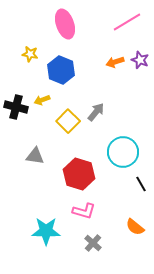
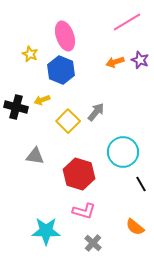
pink ellipse: moved 12 px down
yellow star: rotated 14 degrees clockwise
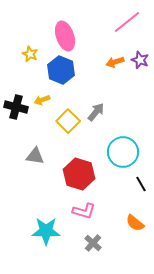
pink line: rotated 8 degrees counterclockwise
orange semicircle: moved 4 px up
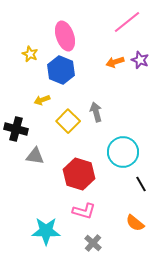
black cross: moved 22 px down
gray arrow: rotated 54 degrees counterclockwise
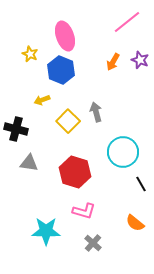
orange arrow: moved 2 px left; rotated 42 degrees counterclockwise
gray triangle: moved 6 px left, 7 px down
red hexagon: moved 4 px left, 2 px up
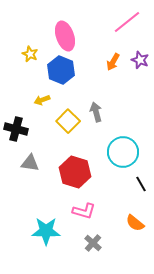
gray triangle: moved 1 px right
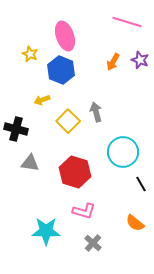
pink line: rotated 56 degrees clockwise
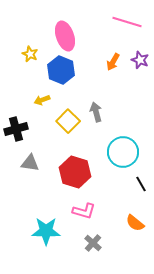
black cross: rotated 30 degrees counterclockwise
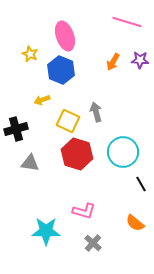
purple star: rotated 18 degrees counterclockwise
yellow square: rotated 20 degrees counterclockwise
red hexagon: moved 2 px right, 18 px up
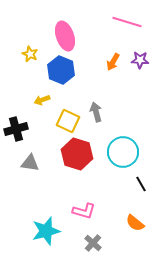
cyan star: rotated 16 degrees counterclockwise
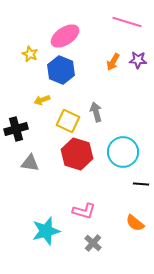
pink ellipse: rotated 76 degrees clockwise
purple star: moved 2 px left
black line: rotated 56 degrees counterclockwise
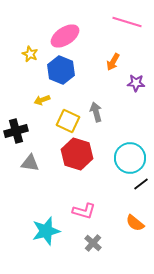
purple star: moved 2 px left, 23 px down
black cross: moved 2 px down
cyan circle: moved 7 px right, 6 px down
black line: rotated 42 degrees counterclockwise
